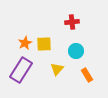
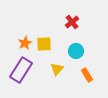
red cross: rotated 32 degrees counterclockwise
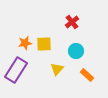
orange star: rotated 16 degrees clockwise
purple rectangle: moved 5 px left
orange rectangle: rotated 16 degrees counterclockwise
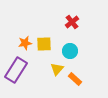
cyan circle: moved 6 px left
orange rectangle: moved 12 px left, 4 px down
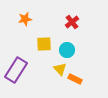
orange star: moved 24 px up
cyan circle: moved 3 px left, 1 px up
yellow triangle: moved 3 px right; rotated 24 degrees counterclockwise
orange rectangle: rotated 16 degrees counterclockwise
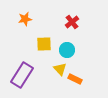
purple rectangle: moved 6 px right, 5 px down
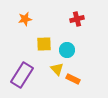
red cross: moved 5 px right, 3 px up; rotated 24 degrees clockwise
yellow triangle: moved 3 px left
orange rectangle: moved 2 px left
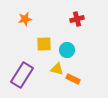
yellow triangle: rotated 32 degrees counterclockwise
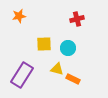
orange star: moved 6 px left, 3 px up
cyan circle: moved 1 px right, 2 px up
